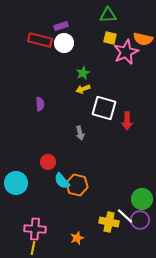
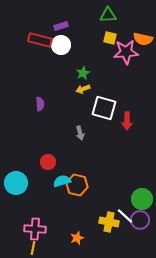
white circle: moved 3 px left, 2 px down
pink star: rotated 20 degrees clockwise
cyan semicircle: rotated 114 degrees clockwise
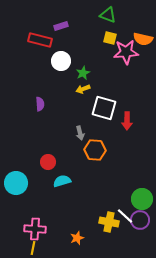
green triangle: rotated 24 degrees clockwise
white circle: moved 16 px down
orange hexagon: moved 18 px right, 35 px up; rotated 10 degrees counterclockwise
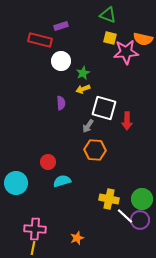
purple semicircle: moved 21 px right, 1 px up
gray arrow: moved 8 px right, 7 px up; rotated 48 degrees clockwise
yellow cross: moved 23 px up
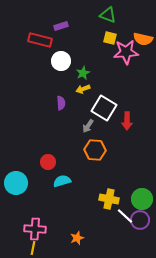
white square: rotated 15 degrees clockwise
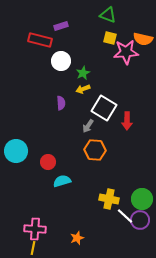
cyan circle: moved 32 px up
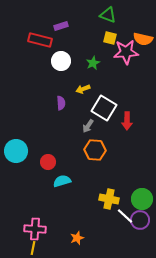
green star: moved 10 px right, 10 px up
